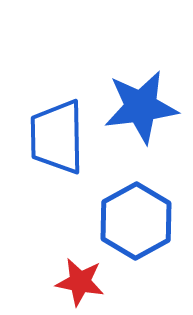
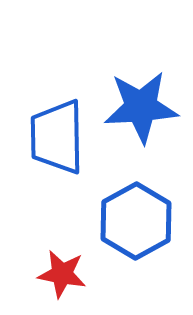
blue star: rotated 4 degrees clockwise
red star: moved 18 px left, 8 px up
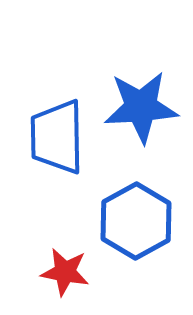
red star: moved 3 px right, 2 px up
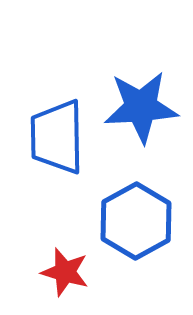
red star: rotated 6 degrees clockwise
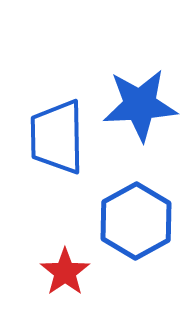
blue star: moved 1 px left, 2 px up
red star: rotated 21 degrees clockwise
